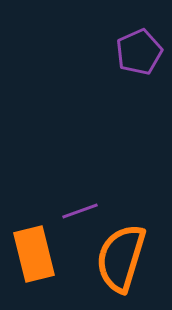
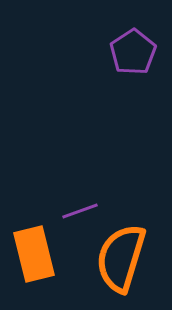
purple pentagon: moved 6 px left; rotated 9 degrees counterclockwise
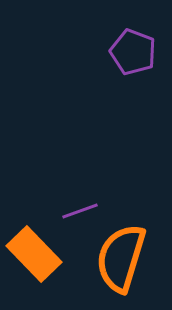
purple pentagon: rotated 18 degrees counterclockwise
orange rectangle: rotated 30 degrees counterclockwise
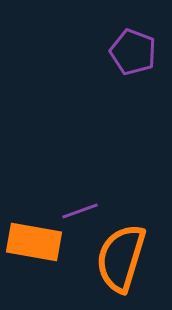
orange rectangle: moved 12 px up; rotated 36 degrees counterclockwise
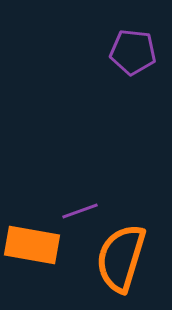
purple pentagon: rotated 15 degrees counterclockwise
orange rectangle: moved 2 px left, 3 px down
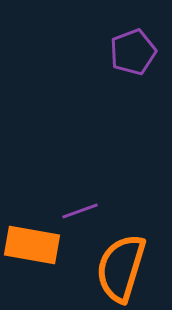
purple pentagon: rotated 27 degrees counterclockwise
orange semicircle: moved 10 px down
